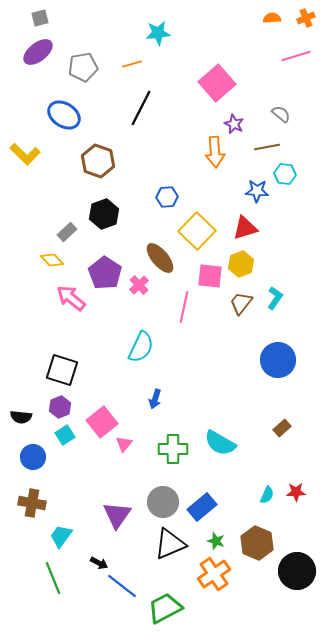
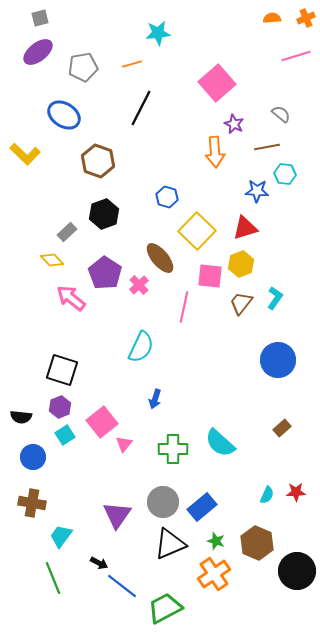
blue hexagon at (167, 197): rotated 20 degrees clockwise
cyan semicircle at (220, 443): rotated 12 degrees clockwise
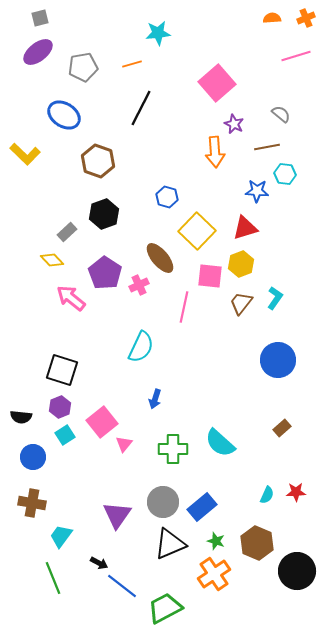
pink cross at (139, 285): rotated 18 degrees clockwise
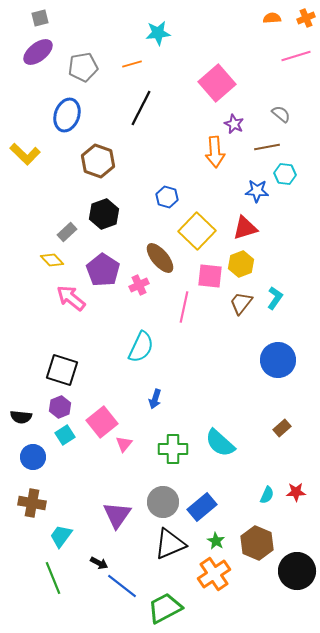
blue ellipse at (64, 115): moved 3 px right; rotated 76 degrees clockwise
purple pentagon at (105, 273): moved 2 px left, 3 px up
green star at (216, 541): rotated 12 degrees clockwise
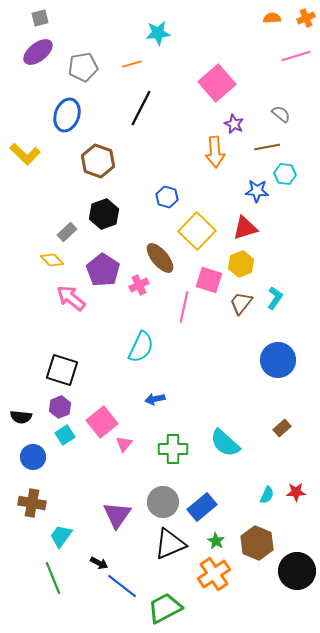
pink square at (210, 276): moved 1 px left, 4 px down; rotated 12 degrees clockwise
blue arrow at (155, 399): rotated 60 degrees clockwise
cyan semicircle at (220, 443): moved 5 px right
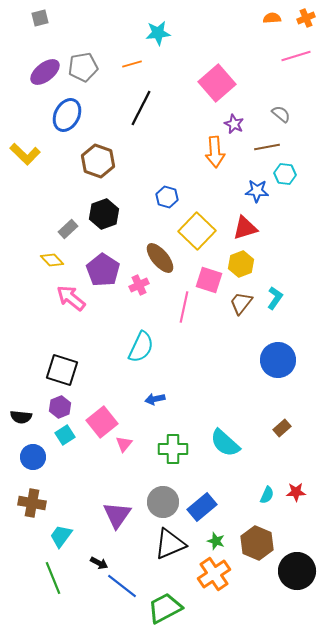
purple ellipse at (38, 52): moved 7 px right, 20 px down
blue ellipse at (67, 115): rotated 8 degrees clockwise
gray rectangle at (67, 232): moved 1 px right, 3 px up
green star at (216, 541): rotated 12 degrees counterclockwise
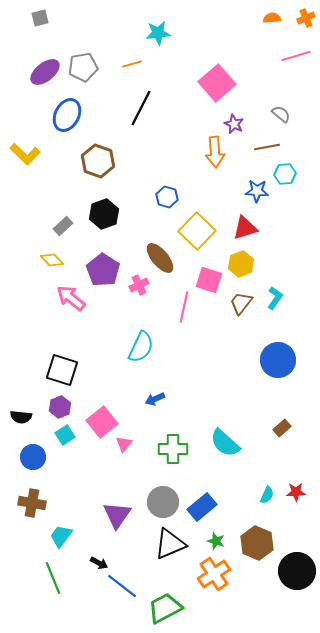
cyan hexagon at (285, 174): rotated 10 degrees counterclockwise
gray rectangle at (68, 229): moved 5 px left, 3 px up
blue arrow at (155, 399): rotated 12 degrees counterclockwise
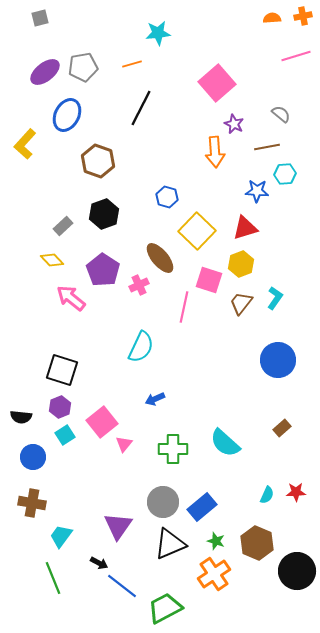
orange cross at (306, 18): moved 3 px left, 2 px up; rotated 12 degrees clockwise
yellow L-shape at (25, 154): moved 10 px up; rotated 88 degrees clockwise
purple triangle at (117, 515): moved 1 px right, 11 px down
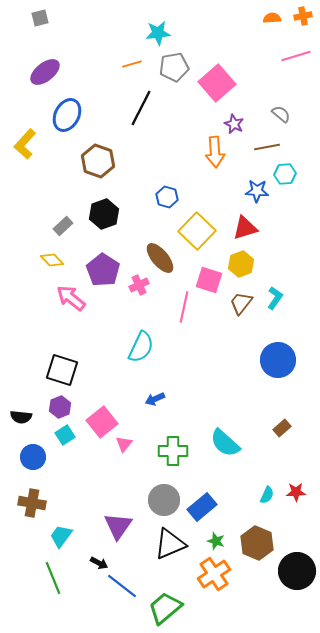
gray pentagon at (83, 67): moved 91 px right
green cross at (173, 449): moved 2 px down
gray circle at (163, 502): moved 1 px right, 2 px up
green trapezoid at (165, 608): rotated 12 degrees counterclockwise
